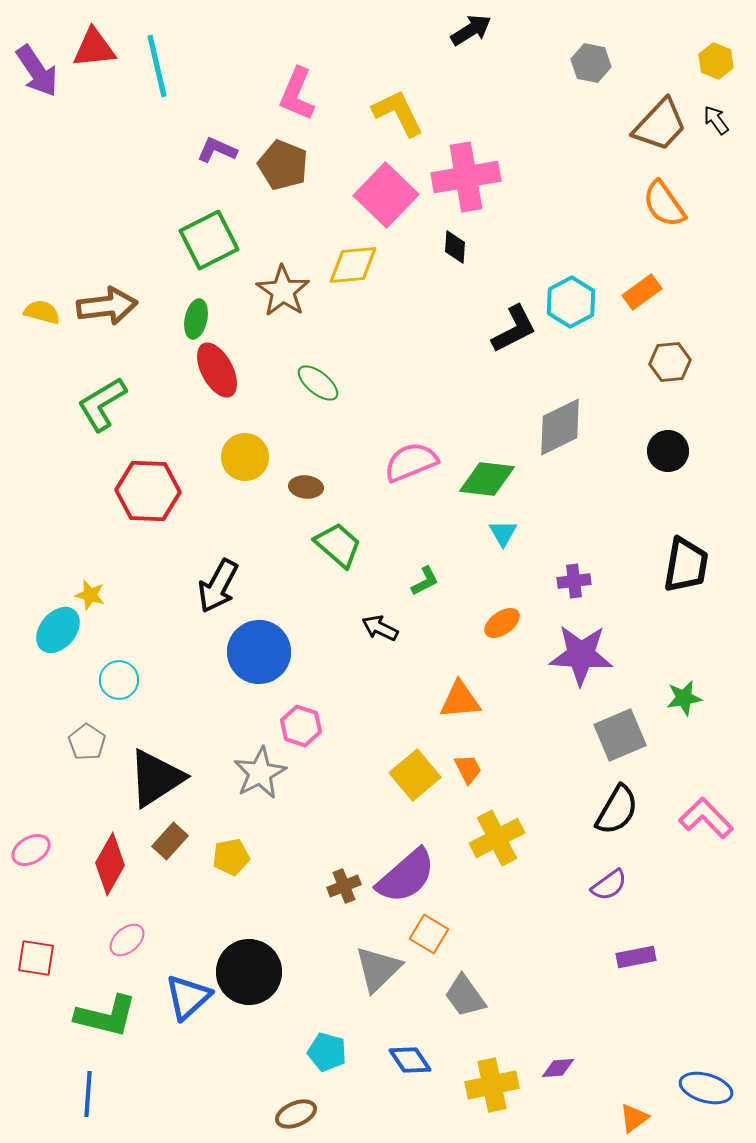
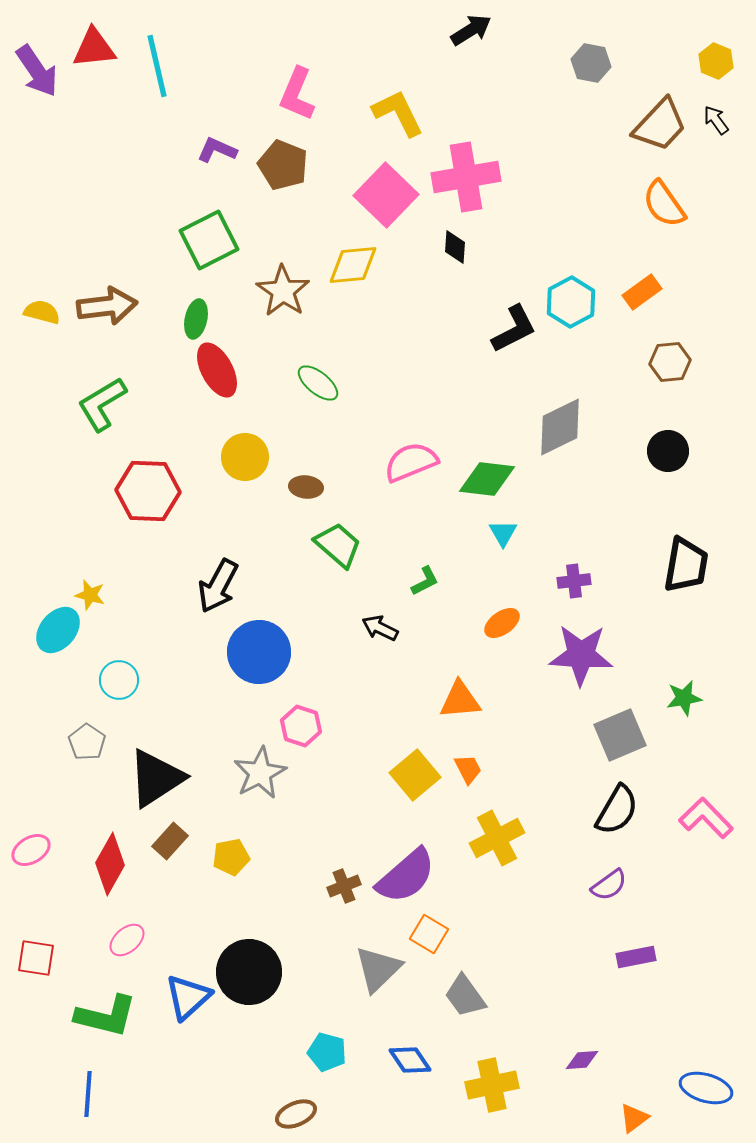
purple diamond at (558, 1068): moved 24 px right, 8 px up
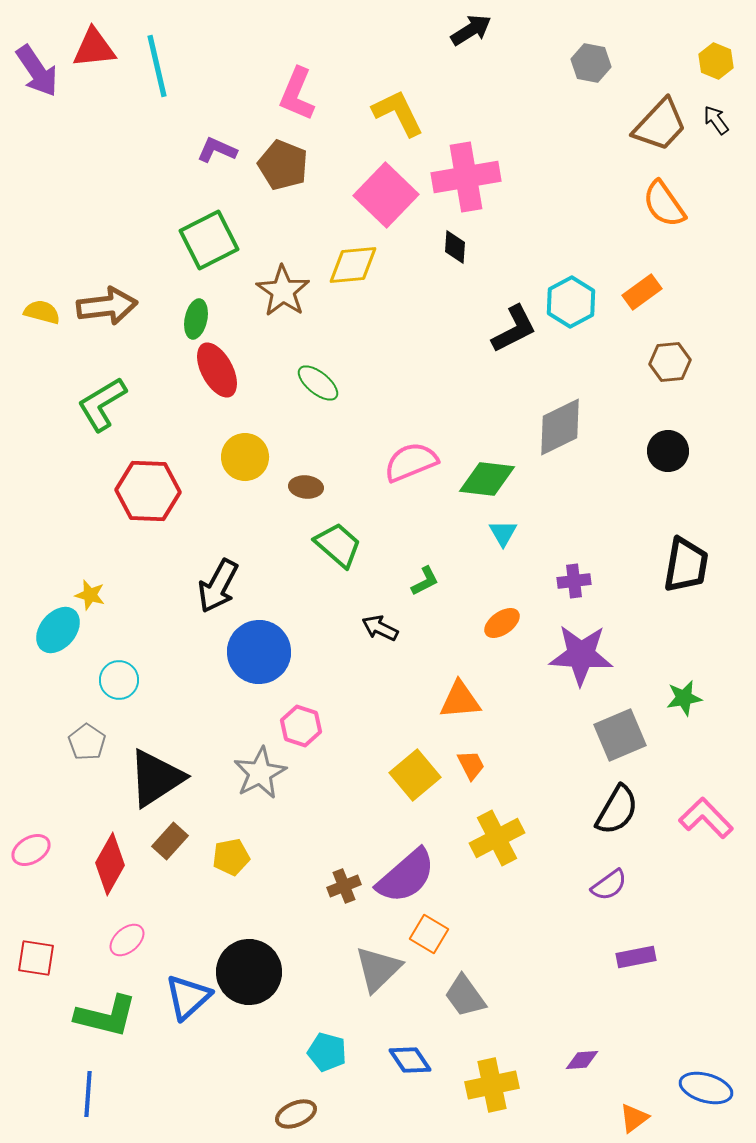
orange trapezoid at (468, 769): moved 3 px right, 4 px up
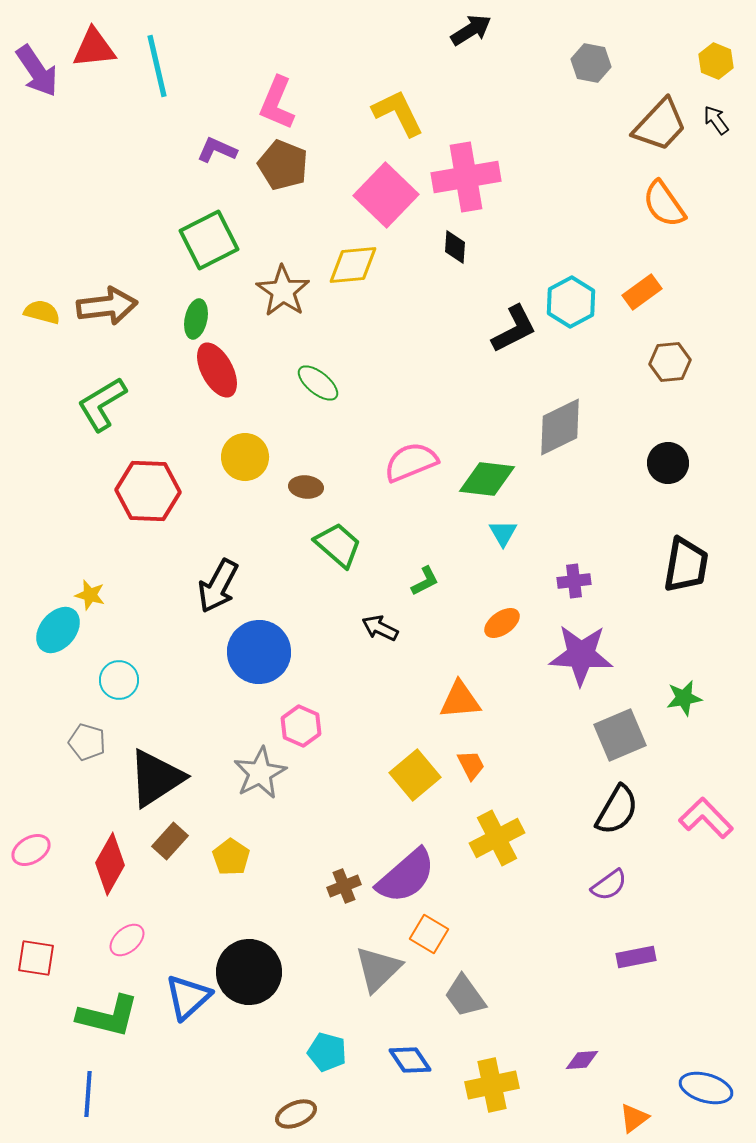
pink L-shape at (297, 94): moved 20 px left, 9 px down
black circle at (668, 451): moved 12 px down
pink hexagon at (301, 726): rotated 6 degrees clockwise
gray pentagon at (87, 742): rotated 18 degrees counterclockwise
yellow pentagon at (231, 857): rotated 27 degrees counterclockwise
green L-shape at (106, 1016): moved 2 px right
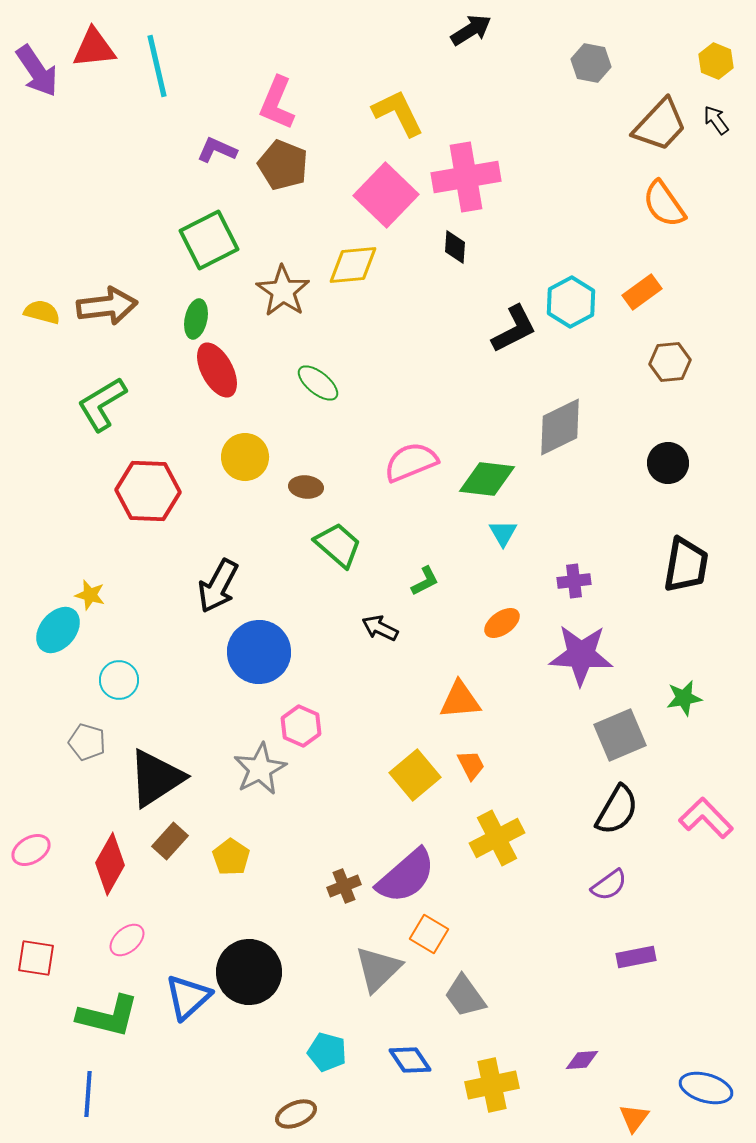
gray star at (260, 773): moved 4 px up
orange triangle at (634, 1118): rotated 16 degrees counterclockwise
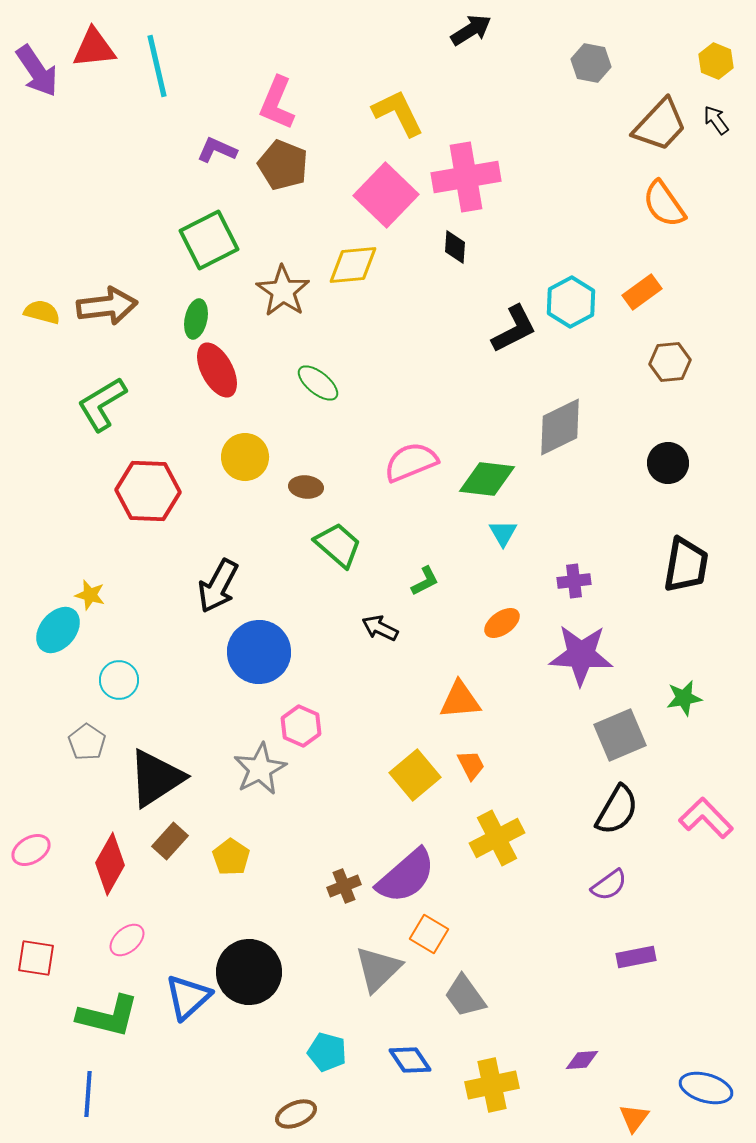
gray pentagon at (87, 742): rotated 18 degrees clockwise
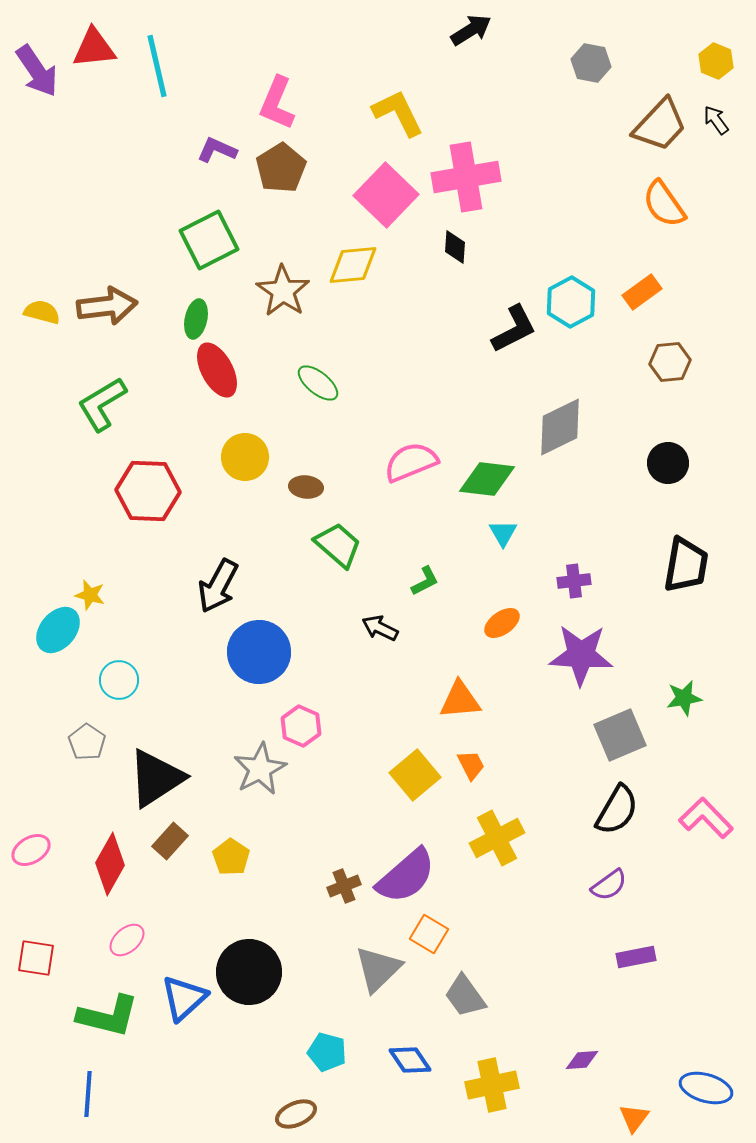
brown pentagon at (283, 165): moved 2 px left, 3 px down; rotated 18 degrees clockwise
blue triangle at (188, 997): moved 4 px left, 1 px down
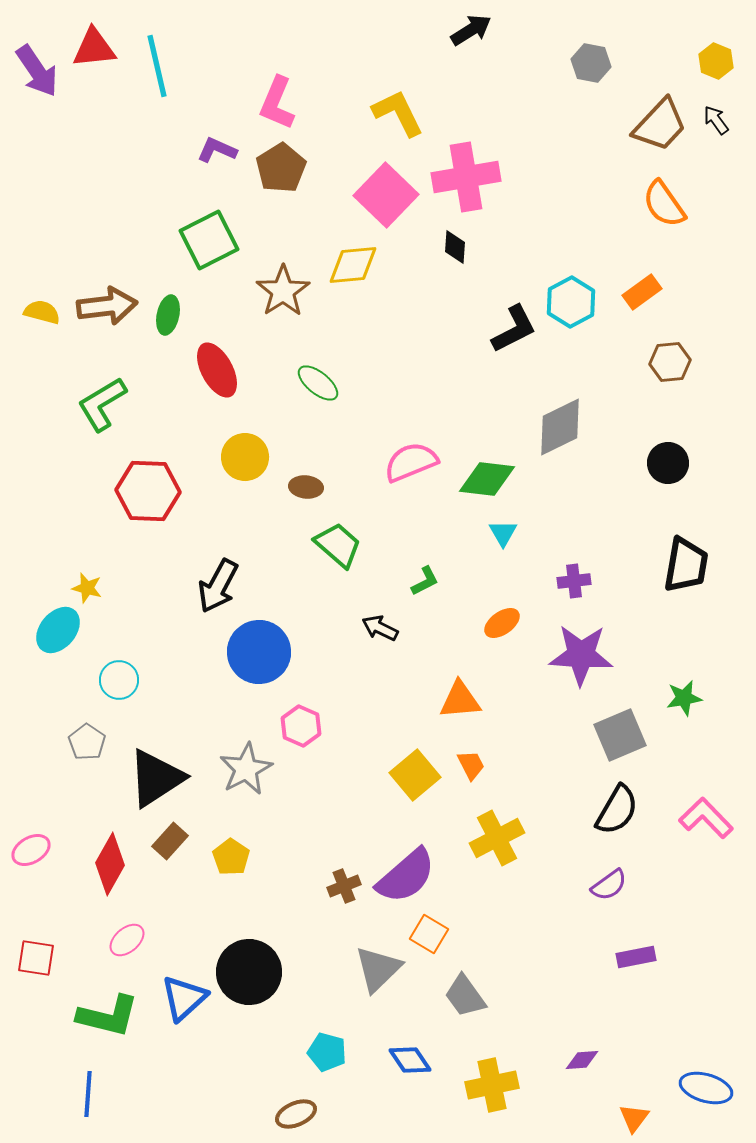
brown star at (283, 291): rotated 4 degrees clockwise
green ellipse at (196, 319): moved 28 px left, 4 px up
yellow star at (90, 595): moved 3 px left, 7 px up
gray star at (260, 769): moved 14 px left
